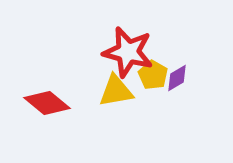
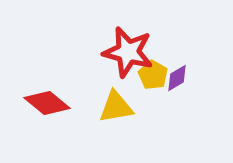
yellow triangle: moved 16 px down
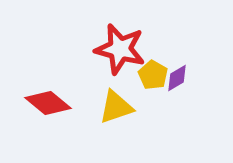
red star: moved 8 px left, 3 px up
red diamond: moved 1 px right
yellow triangle: rotated 9 degrees counterclockwise
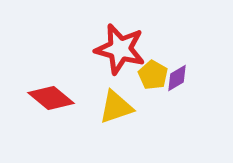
red diamond: moved 3 px right, 5 px up
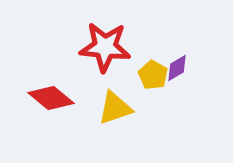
red star: moved 15 px left, 2 px up; rotated 9 degrees counterclockwise
purple diamond: moved 10 px up
yellow triangle: moved 1 px left, 1 px down
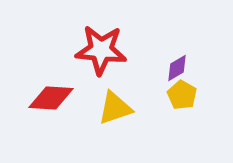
red star: moved 4 px left, 3 px down
yellow pentagon: moved 29 px right, 20 px down
red diamond: rotated 36 degrees counterclockwise
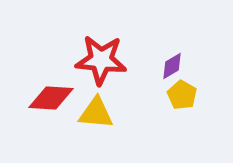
red star: moved 10 px down
purple diamond: moved 5 px left, 2 px up
yellow triangle: moved 19 px left, 5 px down; rotated 24 degrees clockwise
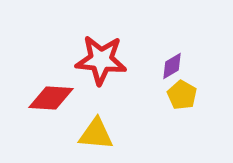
yellow triangle: moved 21 px down
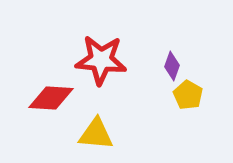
purple diamond: rotated 40 degrees counterclockwise
yellow pentagon: moved 6 px right
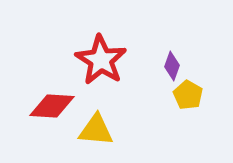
red star: rotated 27 degrees clockwise
red diamond: moved 1 px right, 8 px down
yellow triangle: moved 4 px up
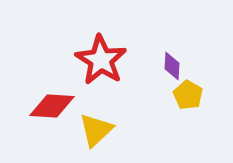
purple diamond: rotated 16 degrees counterclockwise
yellow triangle: rotated 48 degrees counterclockwise
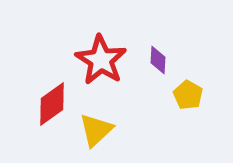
purple diamond: moved 14 px left, 6 px up
red diamond: moved 2 px up; rotated 39 degrees counterclockwise
